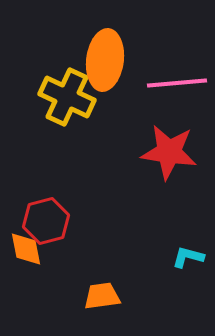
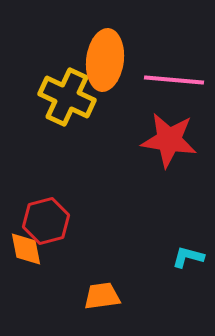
pink line: moved 3 px left, 3 px up; rotated 10 degrees clockwise
red star: moved 12 px up
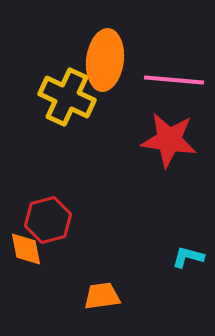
red hexagon: moved 2 px right, 1 px up
